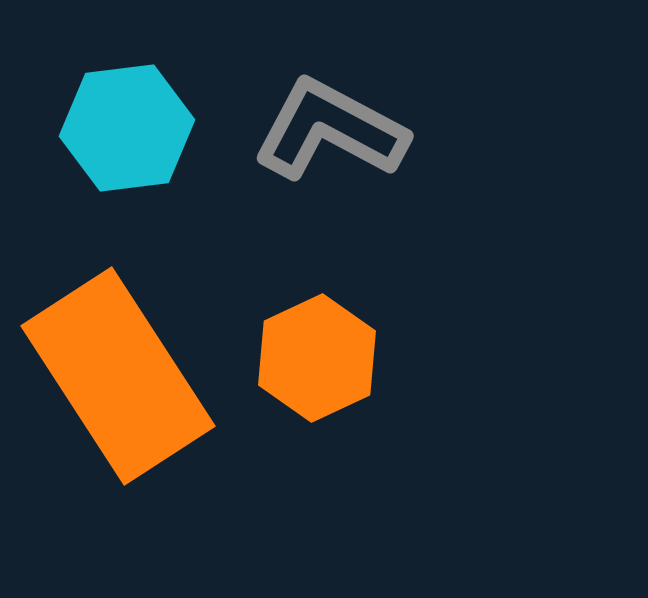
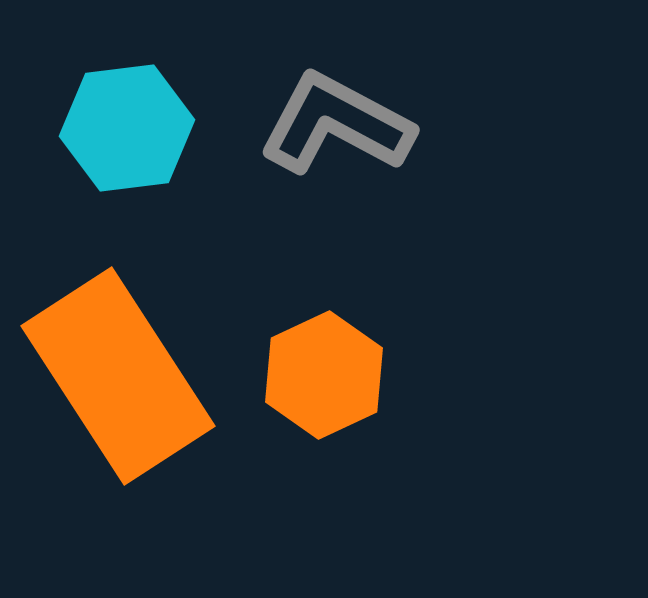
gray L-shape: moved 6 px right, 6 px up
orange hexagon: moved 7 px right, 17 px down
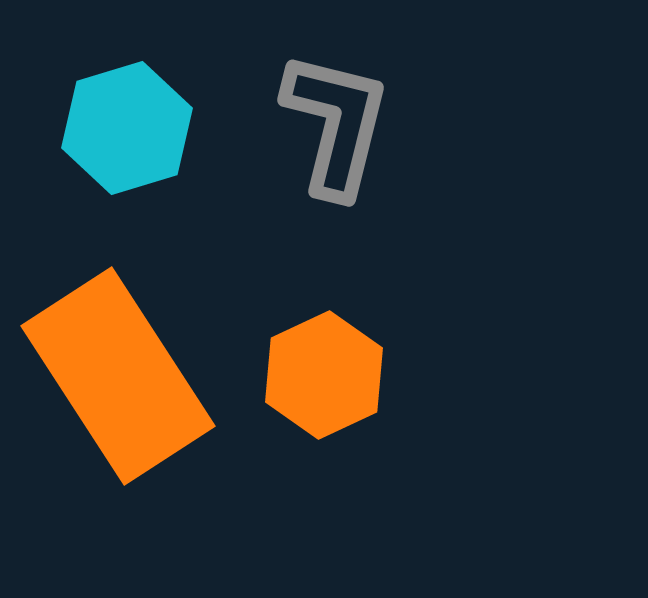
gray L-shape: rotated 76 degrees clockwise
cyan hexagon: rotated 10 degrees counterclockwise
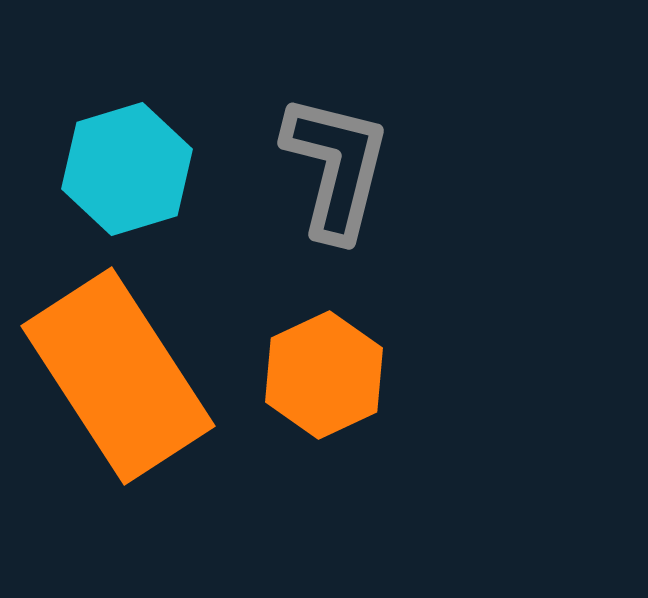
gray L-shape: moved 43 px down
cyan hexagon: moved 41 px down
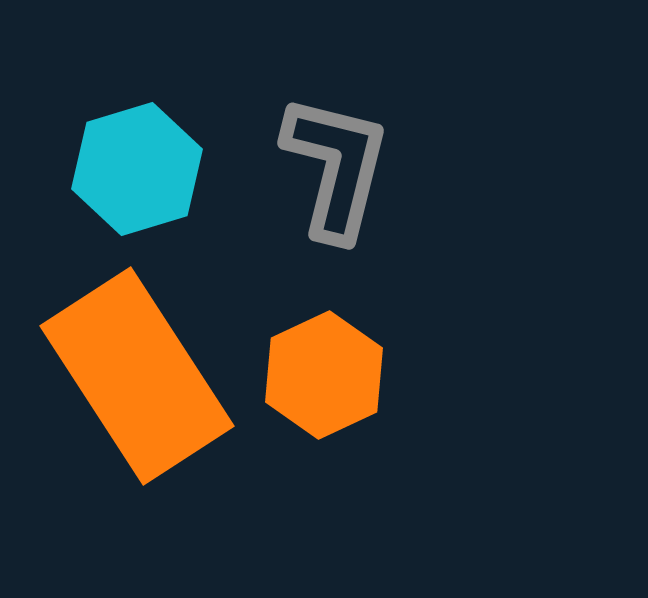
cyan hexagon: moved 10 px right
orange rectangle: moved 19 px right
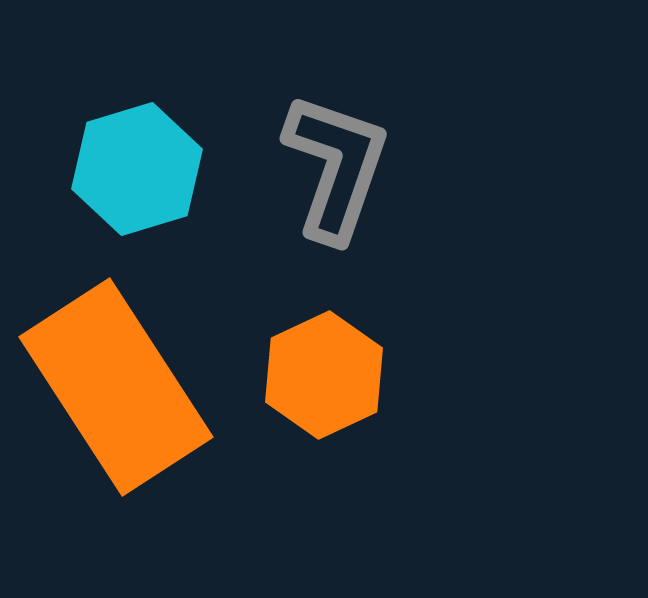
gray L-shape: rotated 5 degrees clockwise
orange rectangle: moved 21 px left, 11 px down
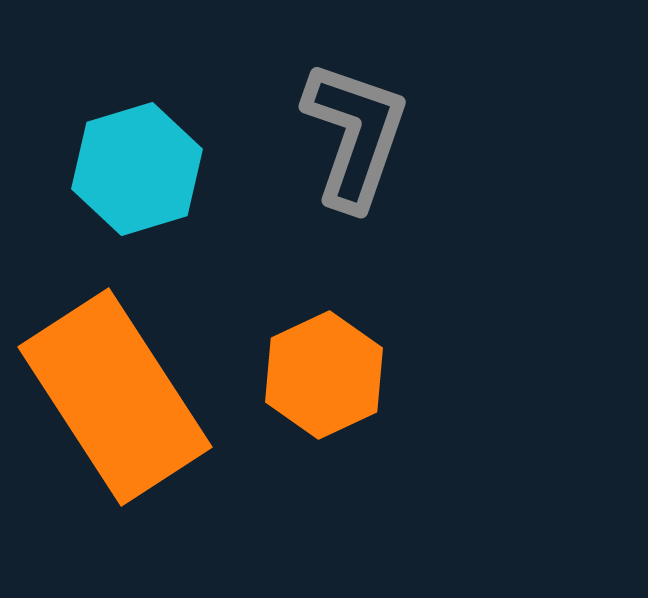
gray L-shape: moved 19 px right, 32 px up
orange rectangle: moved 1 px left, 10 px down
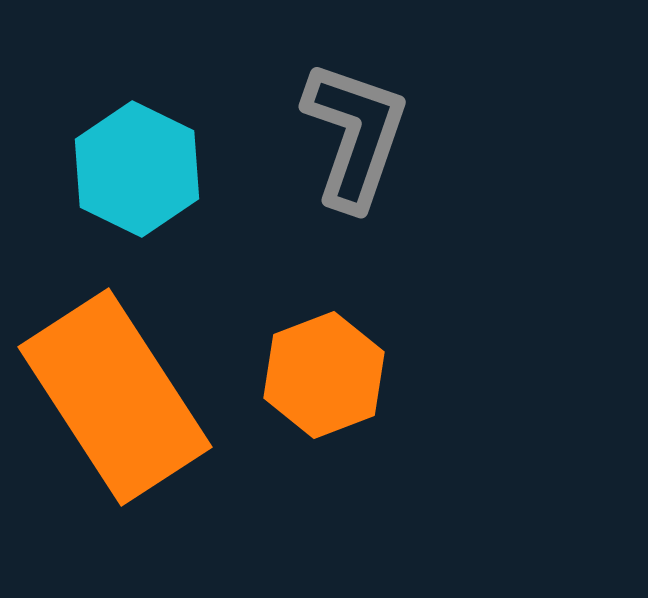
cyan hexagon: rotated 17 degrees counterclockwise
orange hexagon: rotated 4 degrees clockwise
